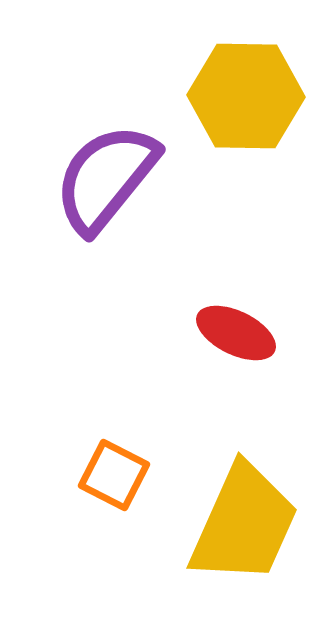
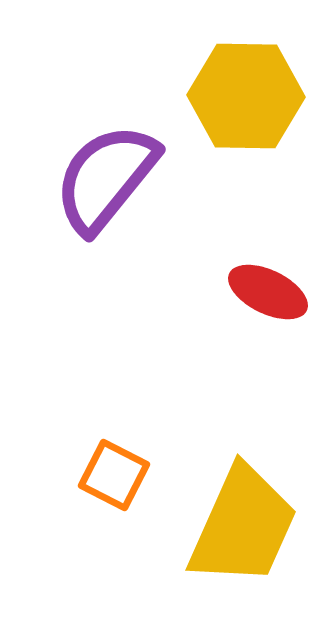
red ellipse: moved 32 px right, 41 px up
yellow trapezoid: moved 1 px left, 2 px down
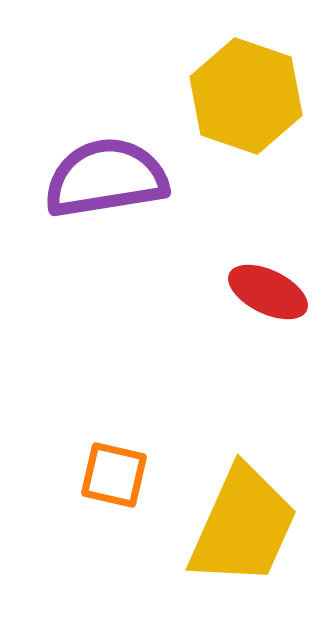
yellow hexagon: rotated 18 degrees clockwise
purple semicircle: rotated 42 degrees clockwise
orange square: rotated 14 degrees counterclockwise
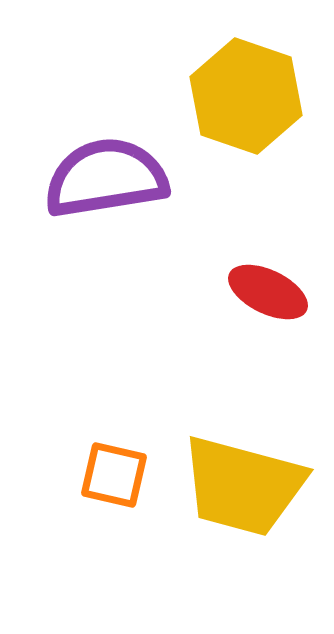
yellow trapezoid: moved 40 px up; rotated 81 degrees clockwise
